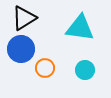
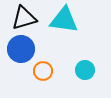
black triangle: rotated 16 degrees clockwise
cyan triangle: moved 16 px left, 8 px up
orange circle: moved 2 px left, 3 px down
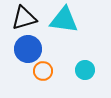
blue circle: moved 7 px right
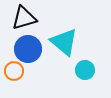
cyan triangle: moved 22 px down; rotated 32 degrees clockwise
orange circle: moved 29 px left
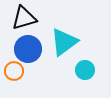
cyan triangle: rotated 44 degrees clockwise
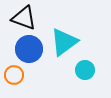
black triangle: rotated 36 degrees clockwise
blue circle: moved 1 px right
orange circle: moved 4 px down
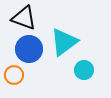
cyan circle: moved 1 px left
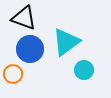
cyan triangle: moved 2 px right
blue circle: moved 1 px right
orange circle: moved 1 px left, 1 px up
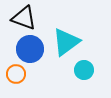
orange circle: moved 3 px right
